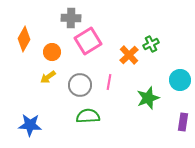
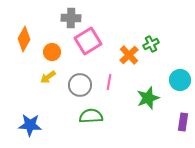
green semicircle: moved 3 px right
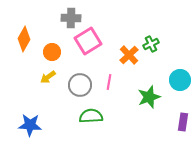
green star: moved 1 px right, 1 px up
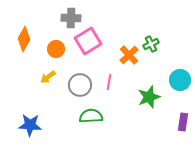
orange circle: moved 4 px right, 3 px up
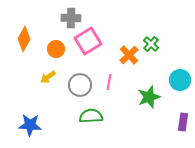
green cross: rotated 21 degrees counterclockwise
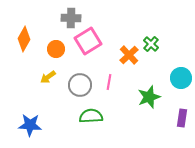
cyan circle: moved 1 px right, 2 px up
purple rectangle: moved 1 px left, 4 px up
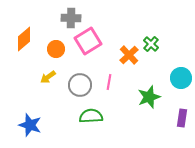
orange diamond: rotated 20 degrees clockwise
blue star: rotated 15 degrees clockwise
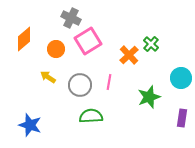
gray cross: rotated 24 degrees clockwise
yellow arrow: rotated 70 degrees clockwise
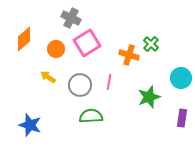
pink square: moved 1 px left, 2 px down
orange cross: rotated 30 degrees counterclockwise
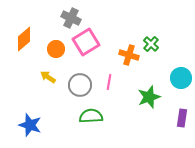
pink square: moved 1 px left, 1 px up
